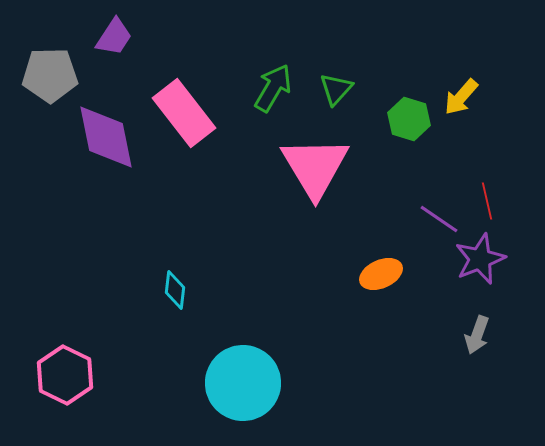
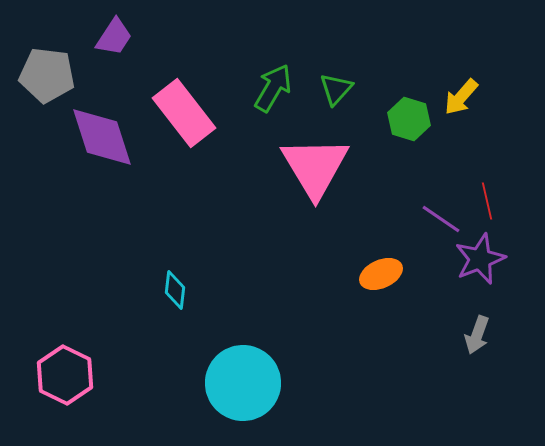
gray pentagon: moved 3 px left; rotated 8 degrees clockwise
purple diamond: moved 4 px left; rotated 6 degrees counterclockwise
purple line: moved 2 px right
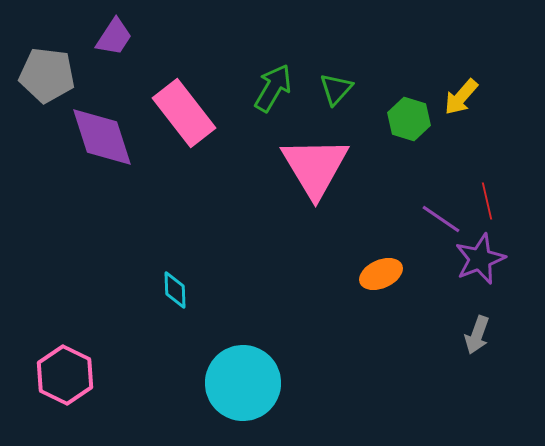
cyan diamond: rotated 9 degrees counterclockwise
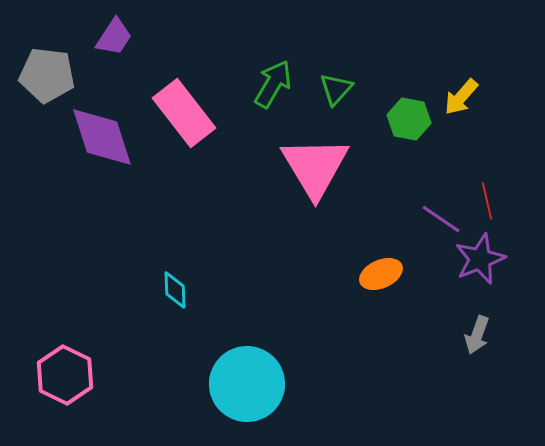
green arrow: moved 4 px up
green hexagon: rotated 6 degrees counterclockwise
cyan circle: moved 4 px right, 1 px down
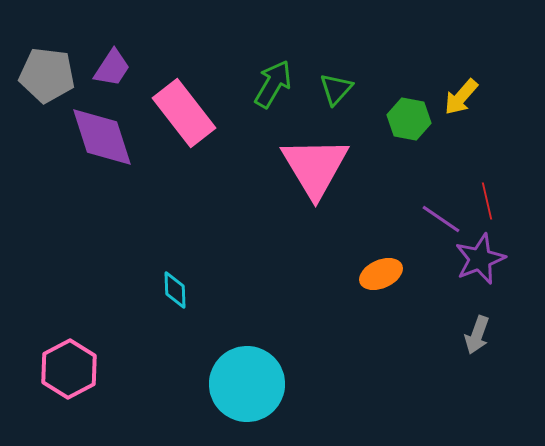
purple trapezoid: moved 2 px left, 31 px down
pink hexagon: moved 4 px right, 6 px up; rotated 6 degrees clockwise
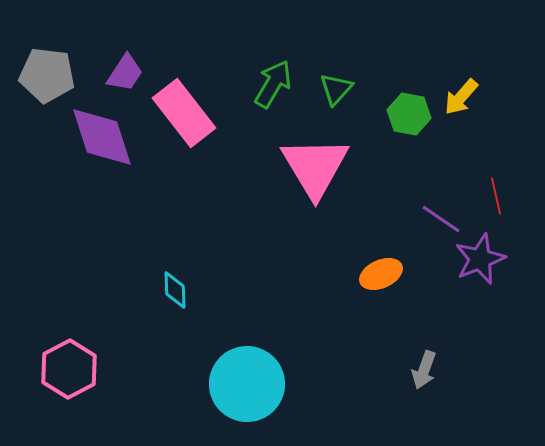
purple trapezoid: moved 13 px right, 5 px down
green hexagon: moved 5 px up
red line: moved 9 px right, 5 px up
gray arrow: moved 53 px left, 35 px down
